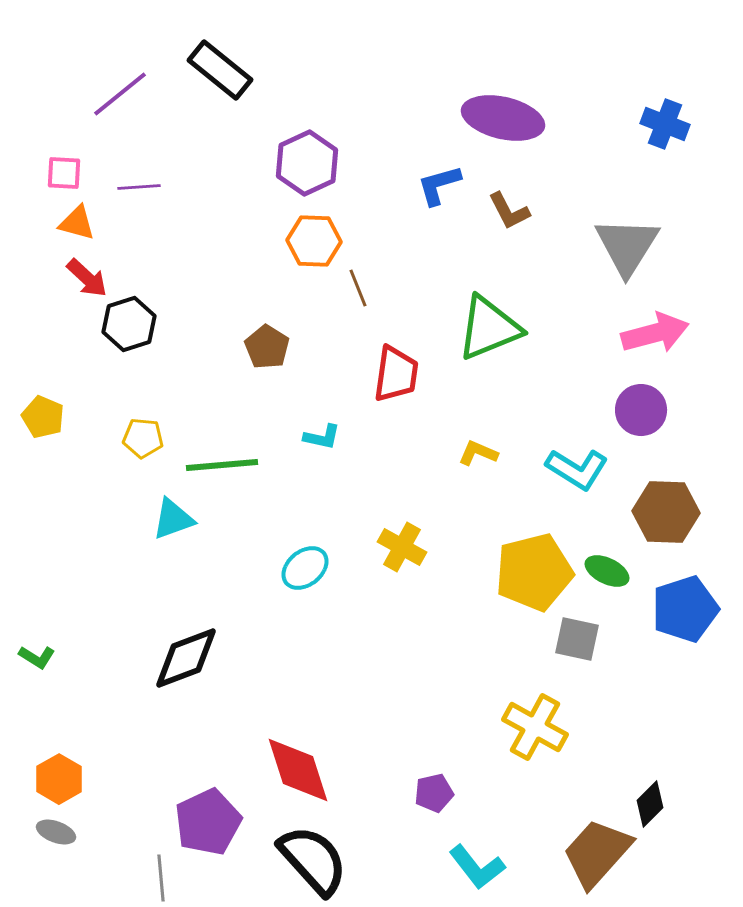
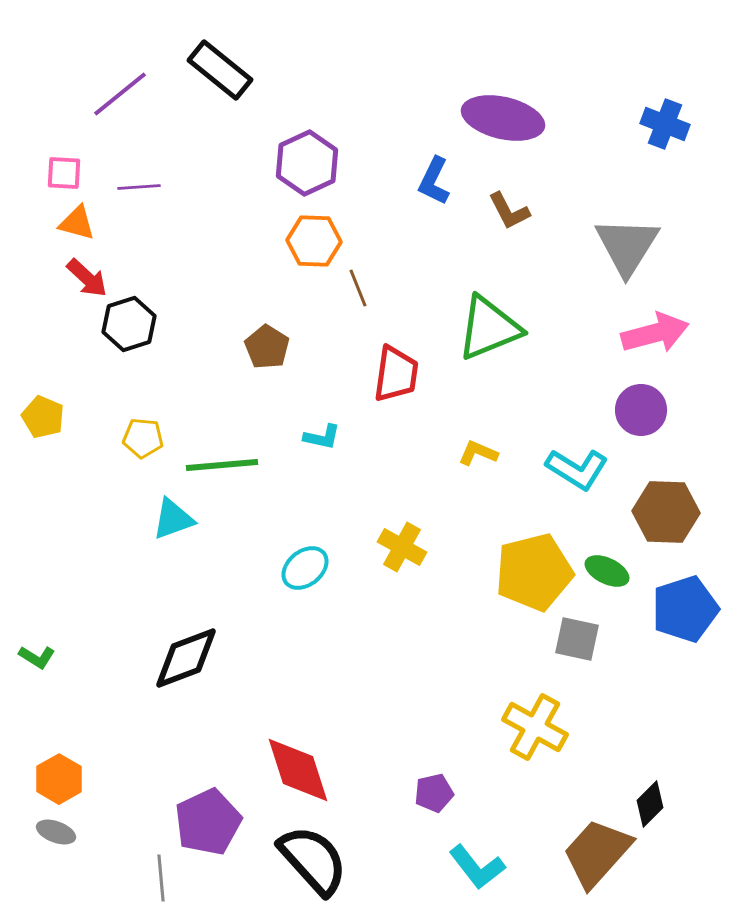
blue L-shape at (439, 185): moved 5 px left, 4 px up; rotated 48 degrees counterclockwise
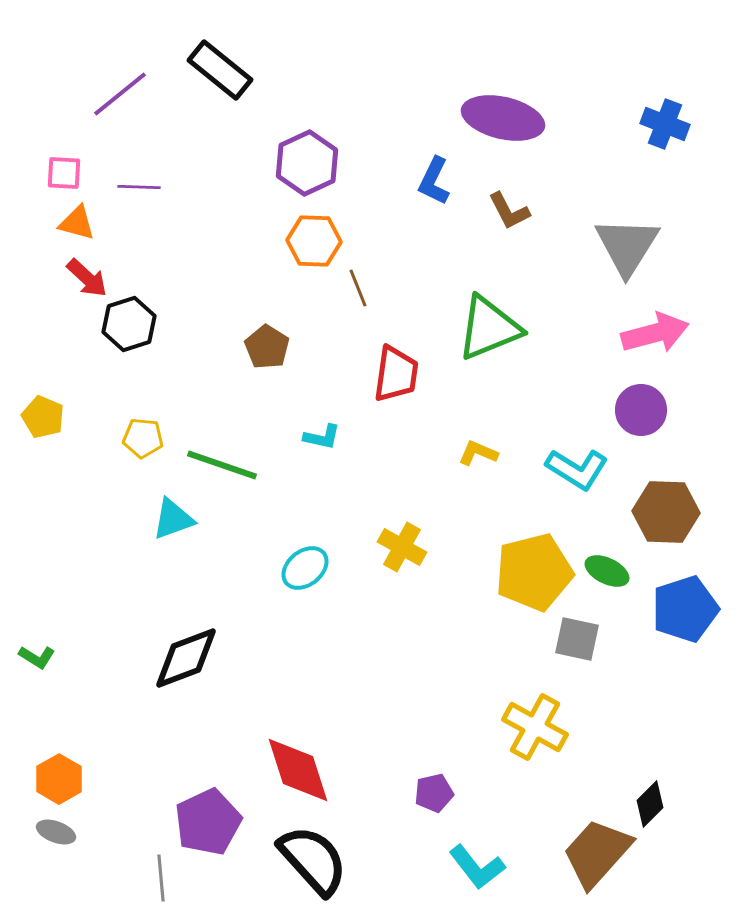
purple line at (139, 187): rotated 6 degrees clockwise
green line at (222, 465): rotated 24 degrees clockwise
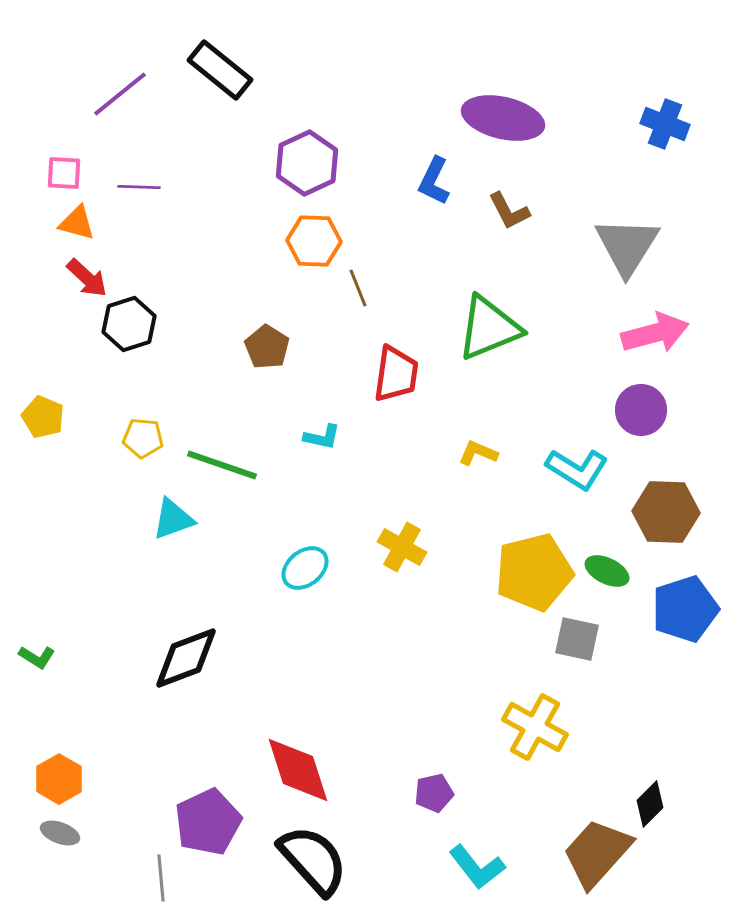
gray ellipse at (56, 832): moved 4 px right, 1 px down
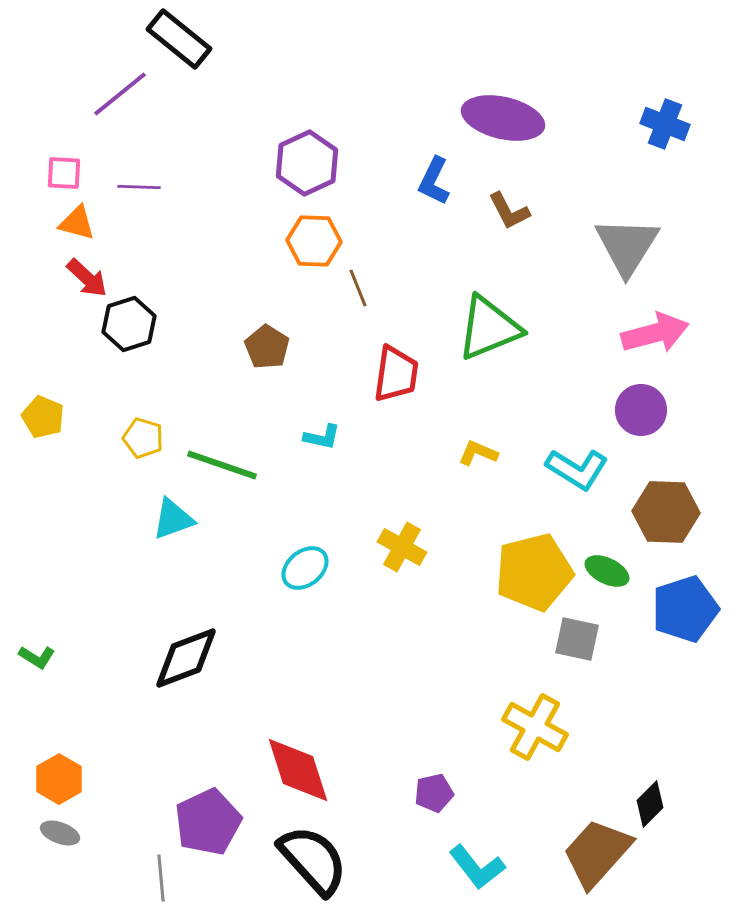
black rectangle at (220, 70): moved 41 px left, 31 px up
yellow pentagon at (143, 438): rotated 12 degrees clockwise
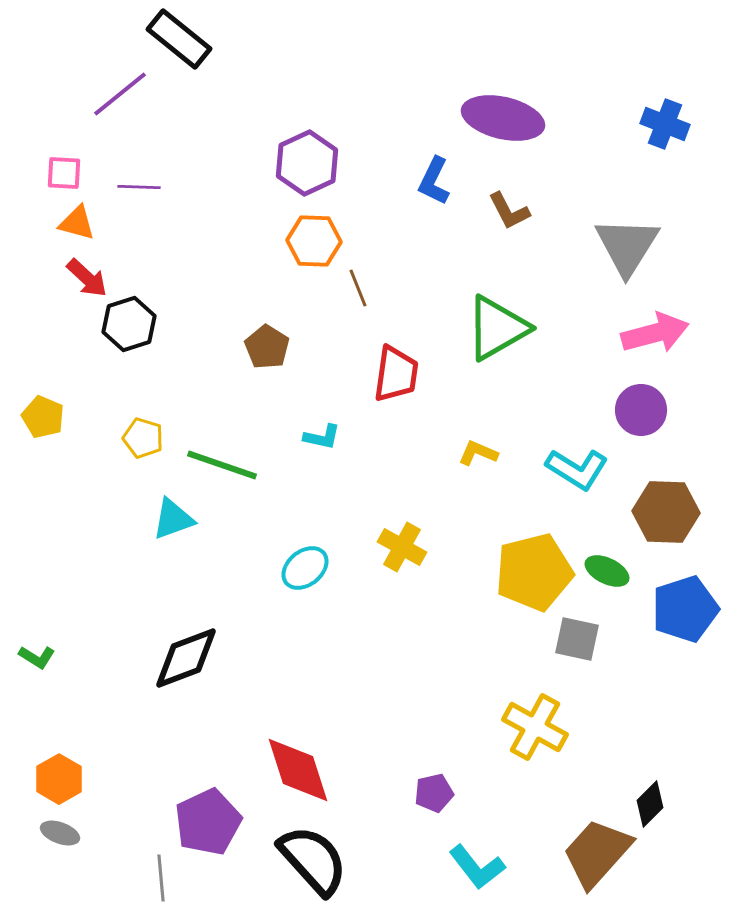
green triangle at (489, 328): moved 8 px right; rotated 8 degrees counterclockwise
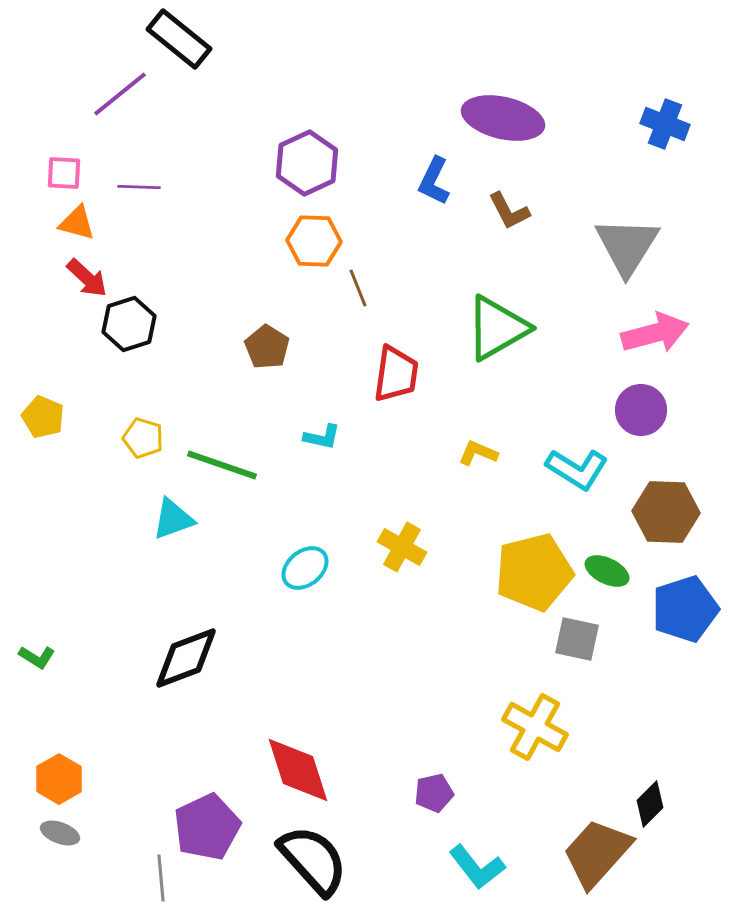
purple pentagon at (208, 822): moved 1 px left, 5 px down
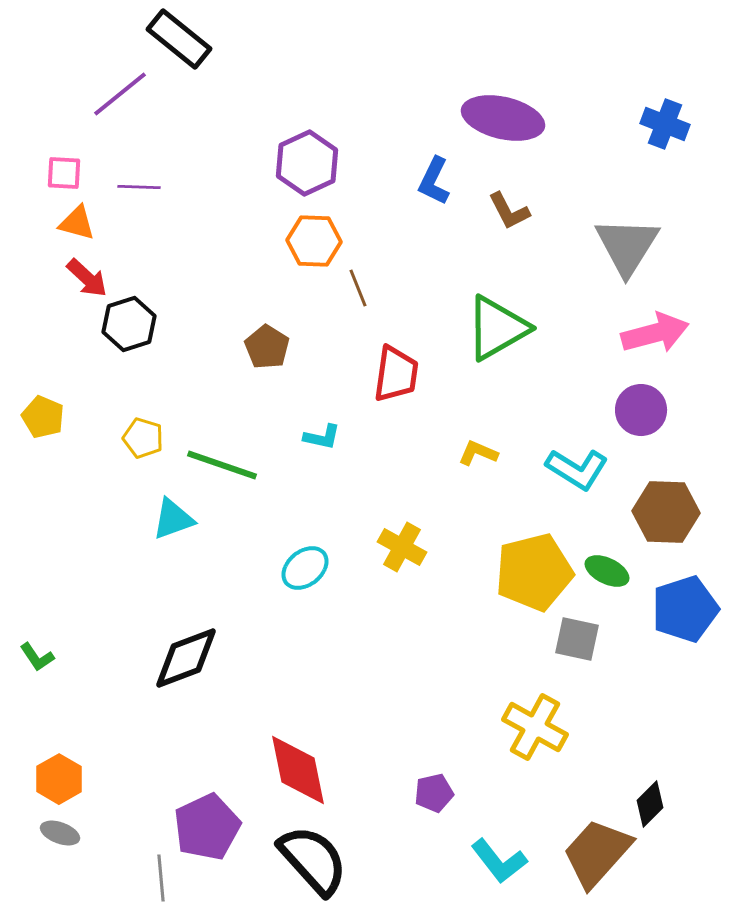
green L-shape at (37, 657): rotated 24 degrees clockwise
red diamond at (298, 770): rotated 6 degrees clockwise
cyan L-shape at (477, 867): moved 22 px right, 6 px up
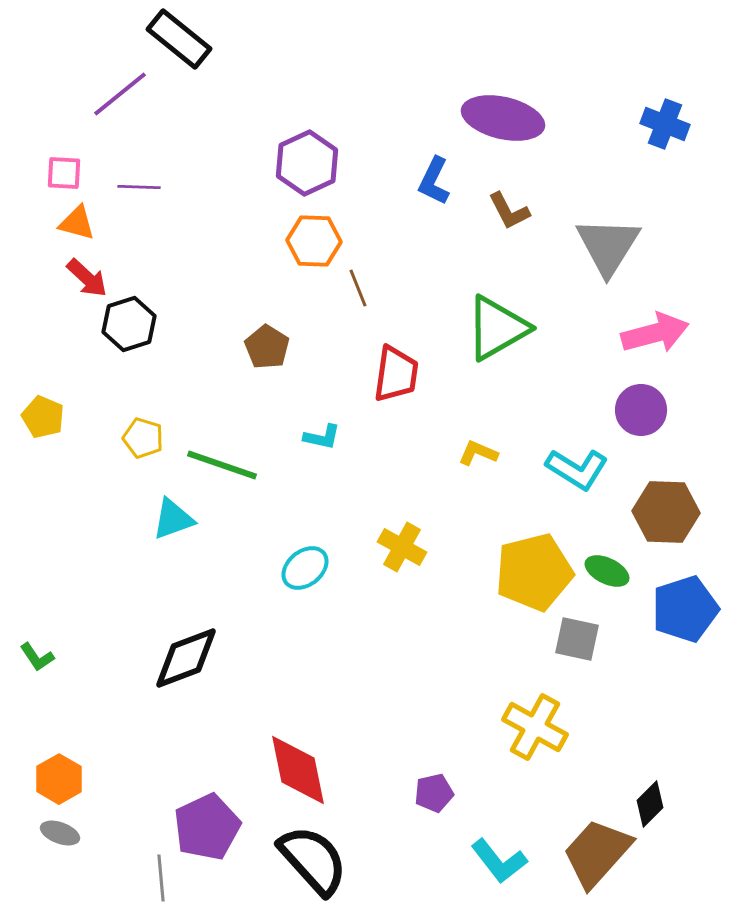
gray triangle at (627, 246): moved 19 px left
